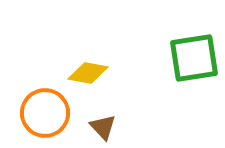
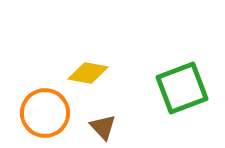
green square: moved 12 px left, 30 px down; rotated 12 degrees counterclockwise
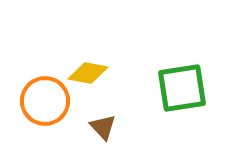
green square: rotated 12 degrees clockwise
orange circle: moved 12 px up
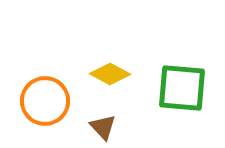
yellow diamond: moved 22 px right, 1 px down; rotated 18 degrees clockwise
green square: rotated 14 degrees clockwise
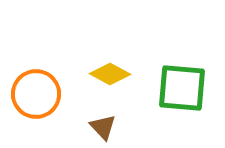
orange circle: moved 9 px left, 7 px up
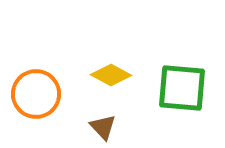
yellow diamond: moved 1 px right, 1 px down
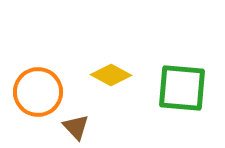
orange circle: moved 2 px right, 2 px up
brown triangle: moved 27 px left
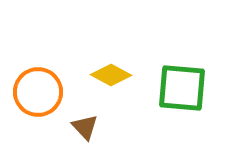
brown triangle: moved 9 px right
